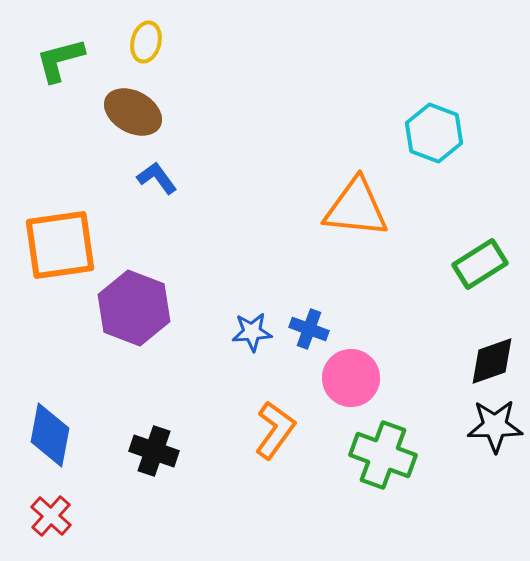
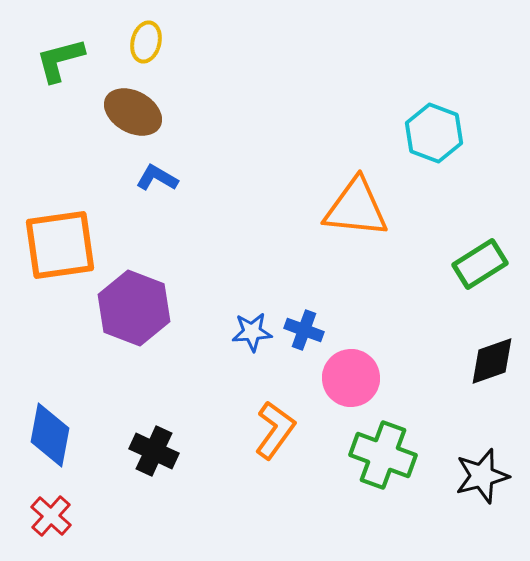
blue L-shape: rotated 24 degrees counterclockwise
blue cross: moved 5 px left, 1 px down
black star: moved 13 px left, 50 px down; rotated 14 degrees counterclockwise
black cross: rotated 6 degrees clockwise
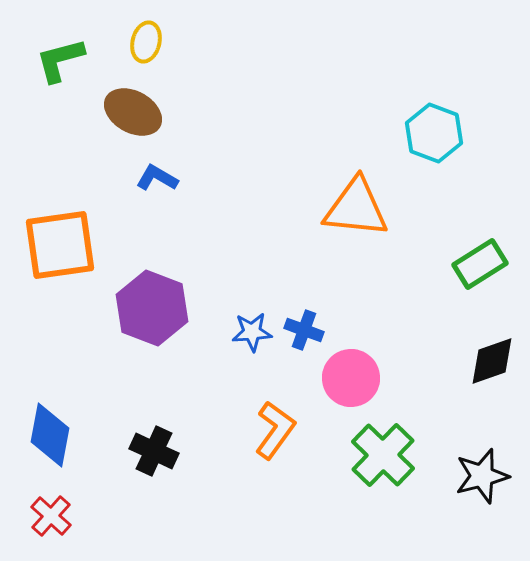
purple hexagon: moved 18 px right
green cross: rotated 24 degrees clockwise
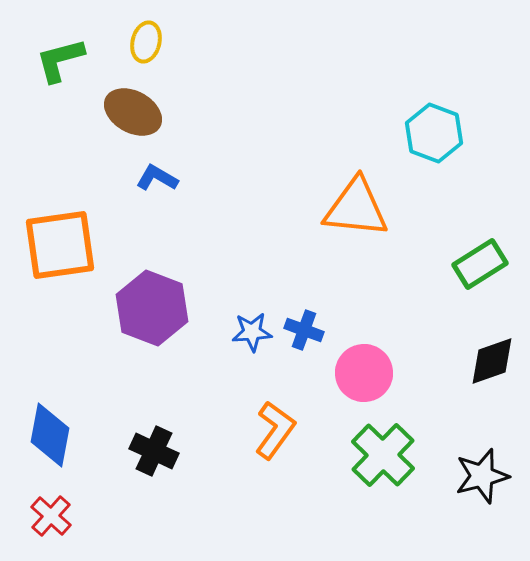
pink circle: moved 13 px right, 5 px up
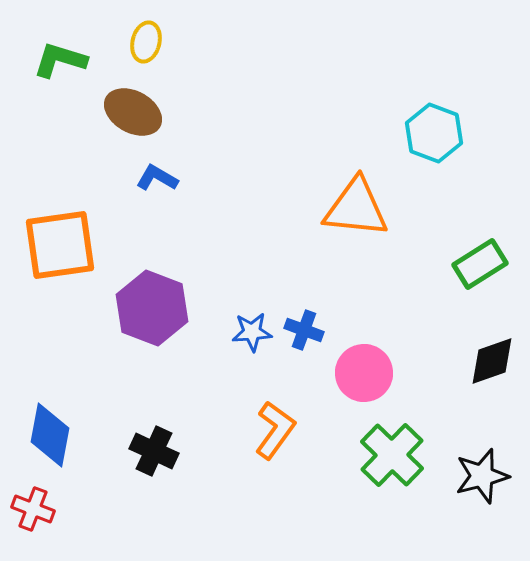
green L-shape: rotated 32 degrees clockwise
green cross: moved 9 px right
red cross: moved 18 px left, 7 px up; rotated 21 degrees counterclockwise
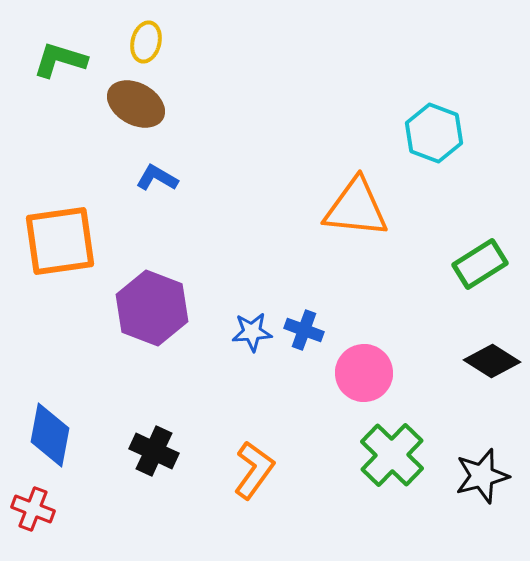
brown ellipse: moved 3 px right, 8 px up
orange square: moved 4 px up
black diamond: rotated 52 degrees clockwise
orange L-shape: moved 21 px left, 40 px down
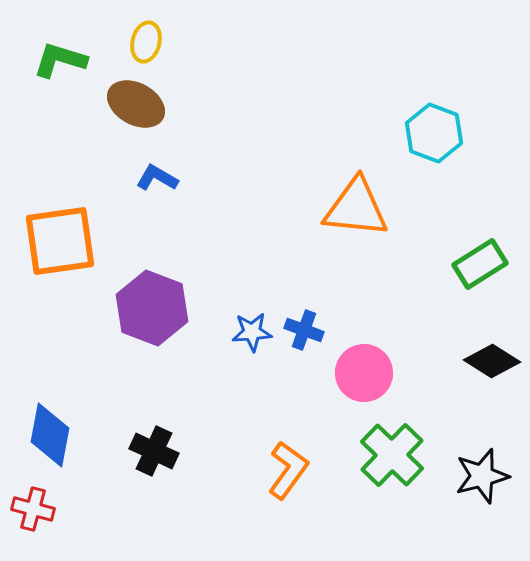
orange L-shape: moved 34 px right
red cross: rotated 6 degrees counterclockwise
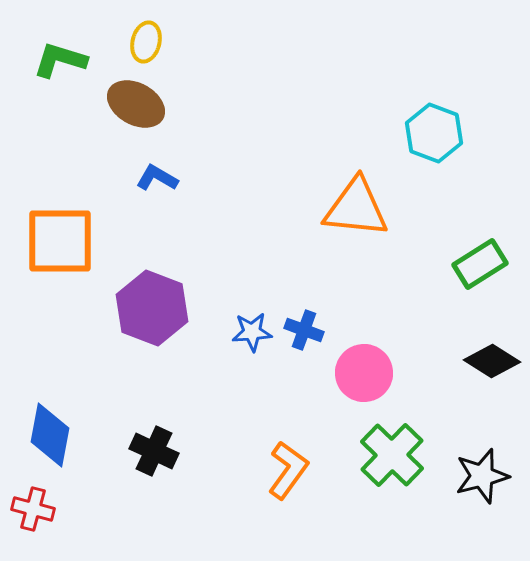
orange square: rotated 8 degrees clockwise
